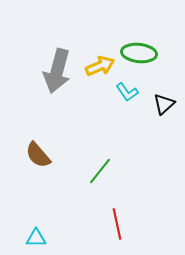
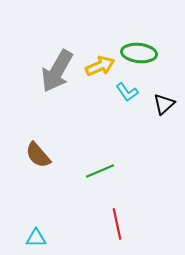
gray arrow: rotated 15 degrees clockwise
green line: rotated 28 degrees clockwise
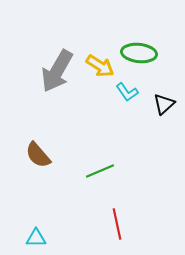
yellow arrow: rotated 56 degrees clockwise
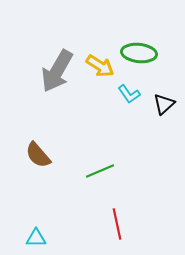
cyan L-shape: moved 2 px right, 2 px down
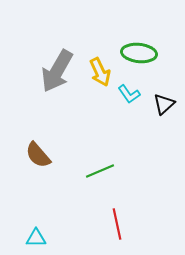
yellow arrow: moved 6 px down; rotated 32 degrees clockwise
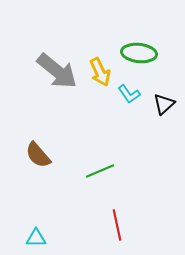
gray arrow: rotated 81 degrees counterclockwise
red line: moved 1 px down
